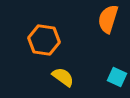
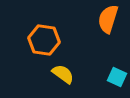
yellow semicircle: moved 3 px up
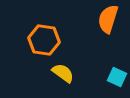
yellow semicircle: moved 1 px up
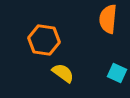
orange semicircle: rotated 12 degrees counterclockwise
cyan square: moved 4 px up
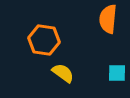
cyan square: rotated 24 degrees counterclockwise
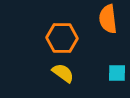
orange semicircle: rotated 12 degrees counterclockwise
orange hexagon: moved 18 px right, 2 px up; rotated 8 degrees counterclockwise
